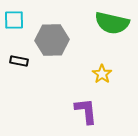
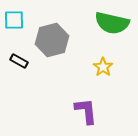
gray hexagon: rotated 12 degrees counterclockwise
black rectangle: rotated 18 degrees clockwise
yellow star: moved 1 px right, 7 px up
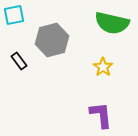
cyan square: moved 5 px up; rotated 10 degrees counterclockwise
black rectangle: rotated 24 degrees clockwise
purple L-shape: moved 15 px right, 4 px down
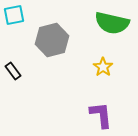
black rectangle: moved 6 px left, 10 px down
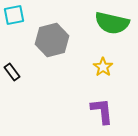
black rectangle: moved 1 px left, 1 px down
purple L-shape: moved 1 px right, 4 px up
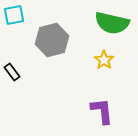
yellow star: moved 1 px right, 7 px up
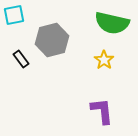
black rectangle: moved 9 px right, 13 px up
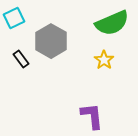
cyan square: moved 3 px down; rotated 15 degrees counterclockwise
green semicircle: rotated 36 degrees counterclockwise
gray hexagon: moved 1 px left, 1 px down; rotated 16 degrees counterclockwise
purple L-shape: moved 10 px left, 5 px down
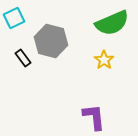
gray hexagon: rotated 16 degrees counterclockwise
black rectangle: moved 2 px right, 1 px up
purple L-shape: moved 2 px right, 1 px down
